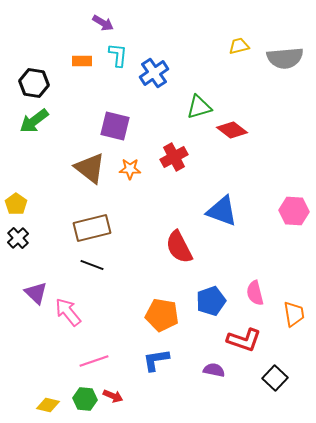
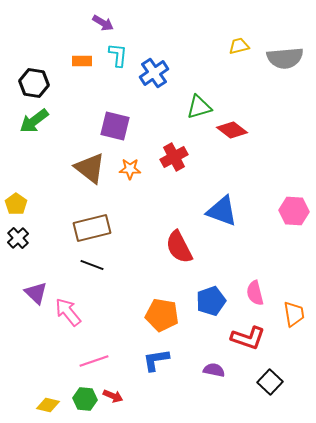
red L-shape: moved 4 px right, 2 px up
black square: moved 5 px left, 4 px down
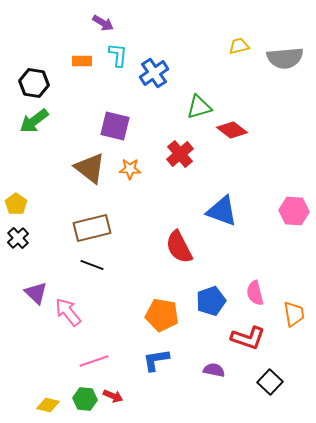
red cross: moved 6 px right, 3 px up; rotated 12 degrees counterclockwise
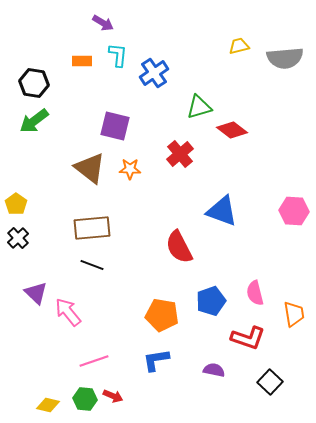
brown rectangle: rotated 9 degrees clockwise
